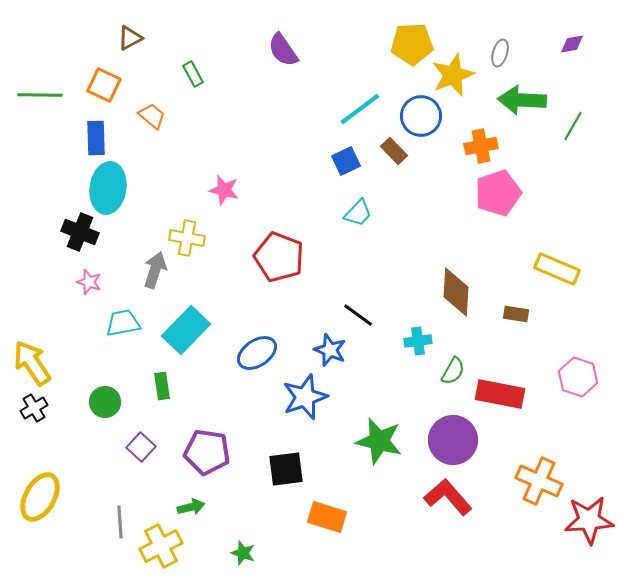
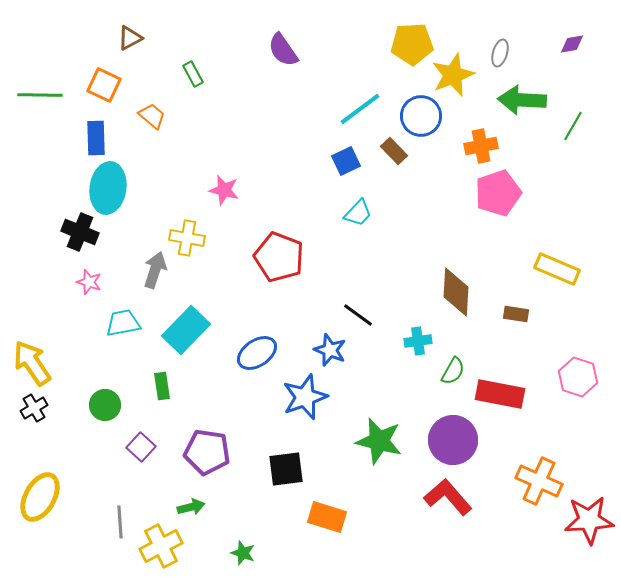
green circle at (105, 402): moved 3 px down
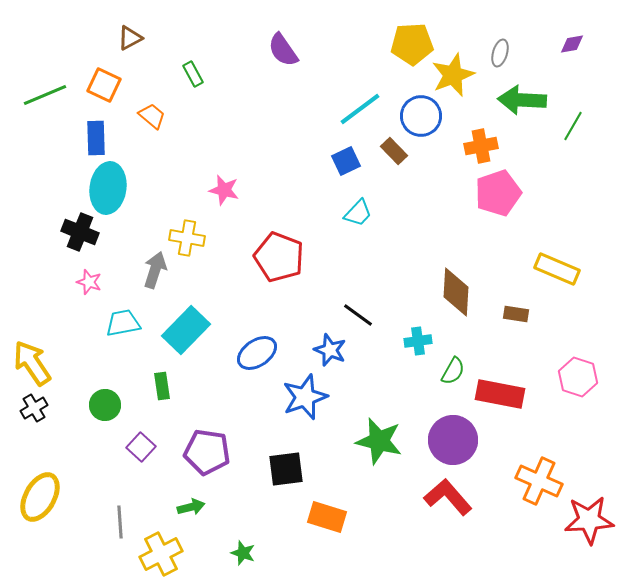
green line at (40, 95): moved 5 px right; rotated 24 degrees counterclockwise
yellow cross at (161, 546): moved 8 px down
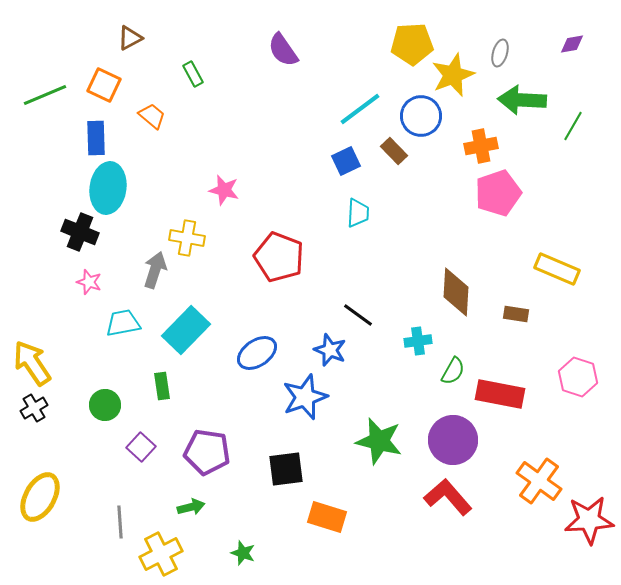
cyan trapezoid at (358, 213): rotated 40 degrees counterclockwise
orange cross at (539, 481): rotated 12 degrees clockwise
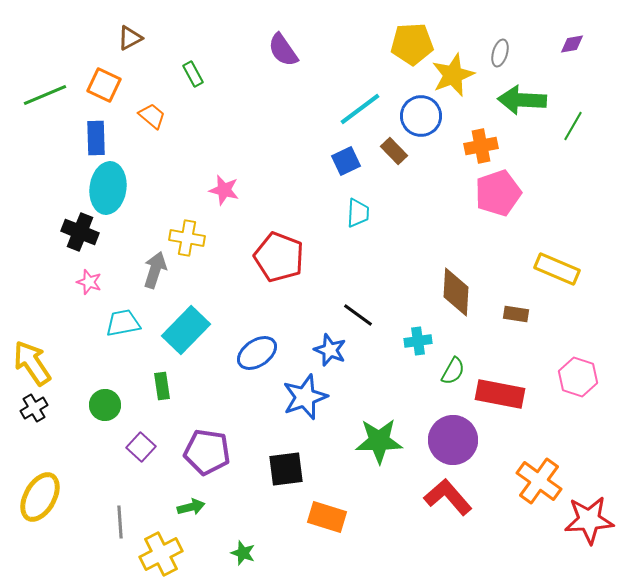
green star at (379, 441): rotated 15 degrees counterclockwise
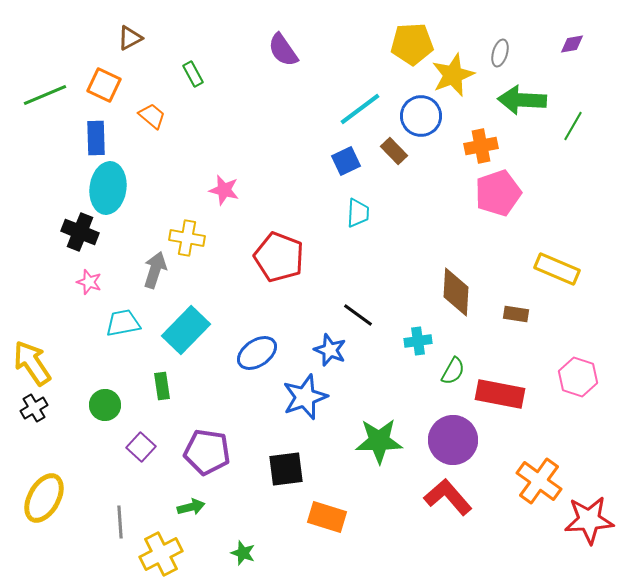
yellow ellipse at (40, 497): moved 4 px right, 1 px down
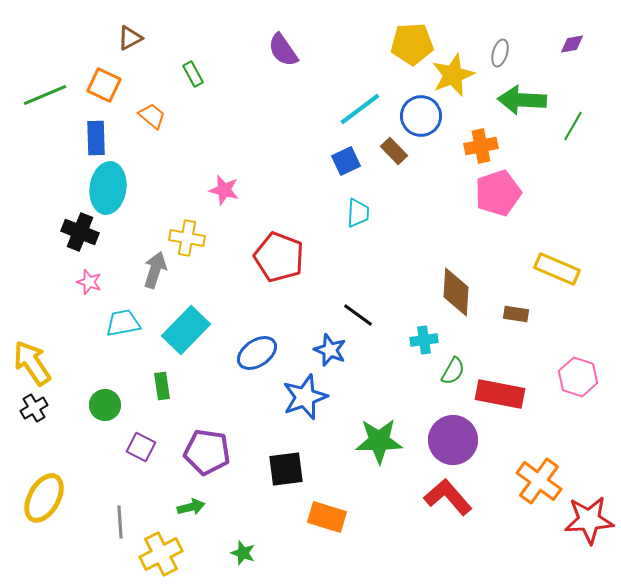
cyan cross at (418, 341): moved 6 px right, 1 px up
purple square at (141, 447): rotated 16 degrees counterclockwise
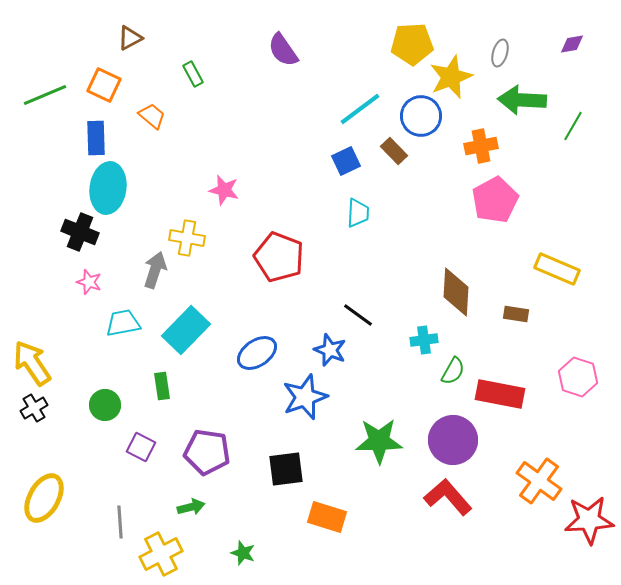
yellow star at (453, 75): moved 2 px left, 2 px down
pink pentagon at (498, 193): moved 3 px left, 7 px down; rotated 9 degrees counterclockwise
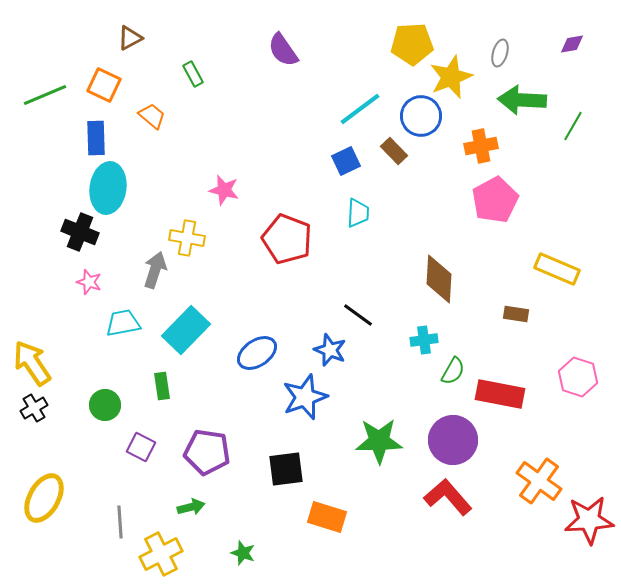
red pentagon at (279, 257): moved 8 px right, 18 px up
brown diamond at (456, 292): moved 17 px left, 13 px up
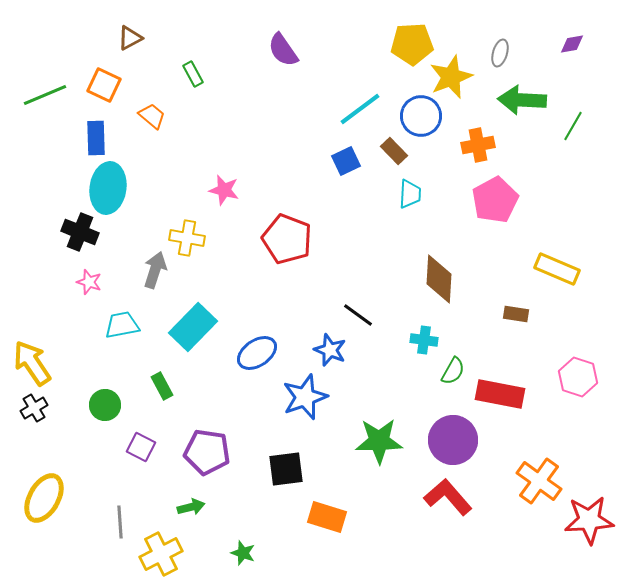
orange cross at (481, 146): moved 3 px left, 1 px up
cyan trapezoid at (358, 213): moved 52 px right, 19 px up
cyan trapezoid at (123, 323): moved 1 px left, 2 px down
cyan rectangle at (186, 330): moved 7 px right, 3 px up
cyan cross at (424, 340): rotated 16 degrees clockwise
green rectangle at (162, 386): rotated 20 degrees counterclockwise
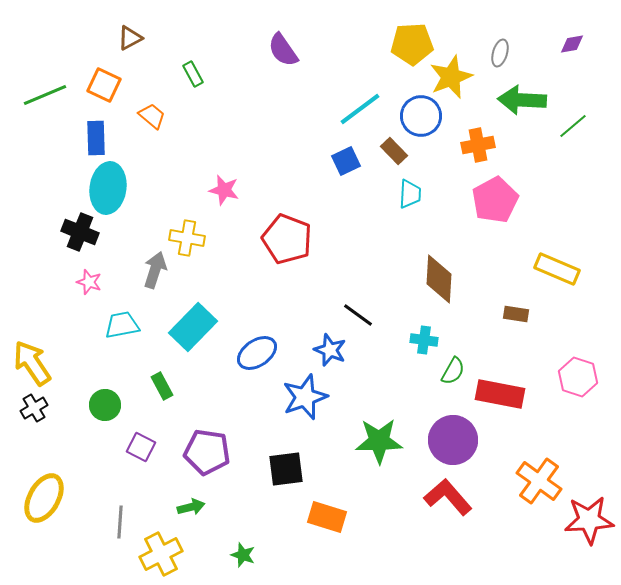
green line at (573, 126): rotated 20 degrees clockwise
gray line at (120, 522): rotated 8 degrees clockwise
green star at (243, 553): moved 2 px down
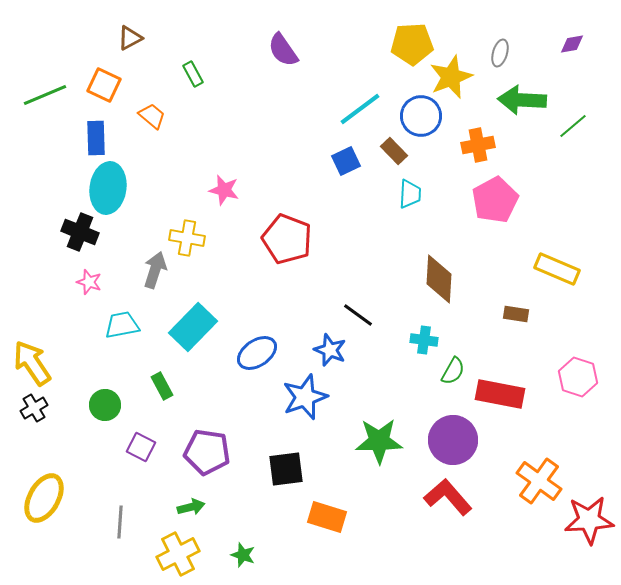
yellow cross at (161, 554): moved 17 px right
